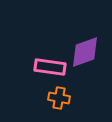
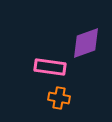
purple diamond: moved 1 px right, 9 px up
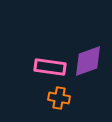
purple diamond: moved 2 px right, 18 px down
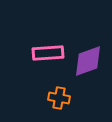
pink rectangle: moved 2 px left, 14 px up; rotated 12 degrees counterclockwise
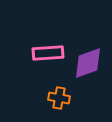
purple diamond: moved 2 px down
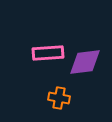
purple diamond: moved 3 px left, 1 px up; rotated 12 degrees clockwise
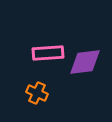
orange cross: moved 22 px left, 5 px up; rotated 15 degrees clockwise
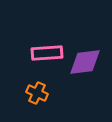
pink rectangle: moved 1 px left
